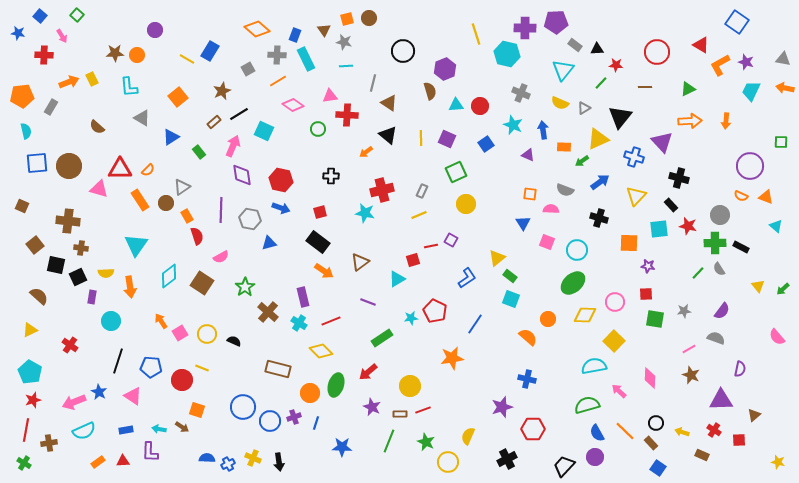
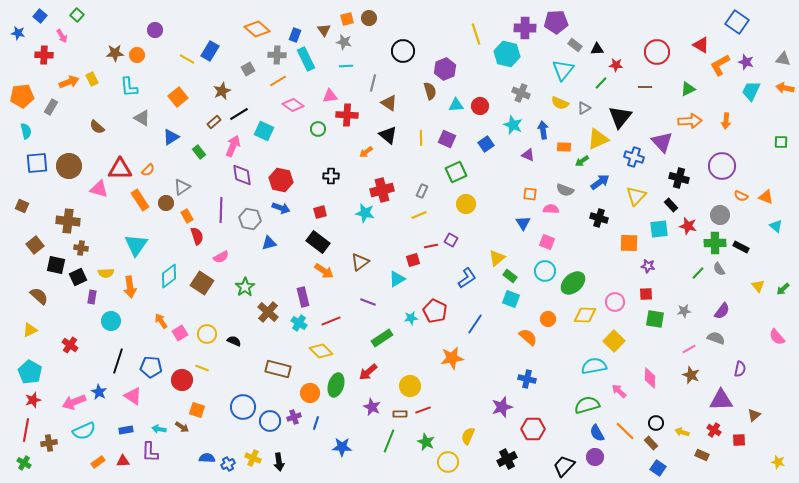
purple circle at (750, 166): moved 28 px left
cyan circle at (577, 250): moved 32 px left, 21 px down
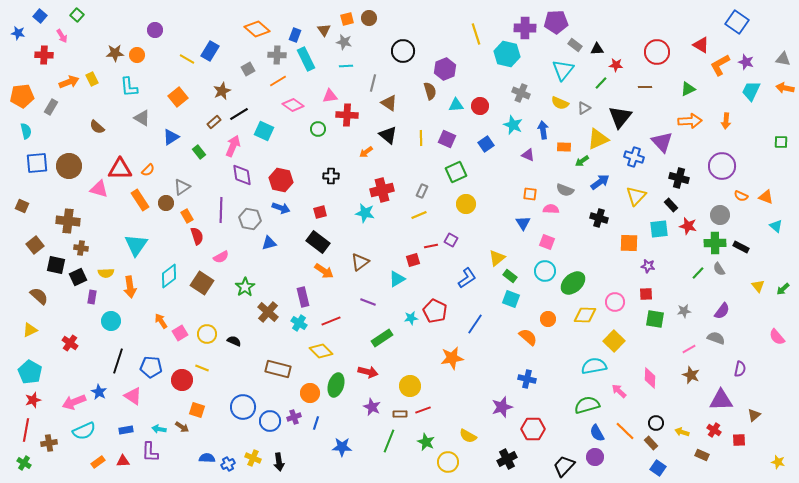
red cross at (70, 345): moved 2 px up
red arrow at (368, 372): rotated 126 degrees counterclockwise
yellow semicircle at (468, 436): rotated 84 degrees counterclockwise
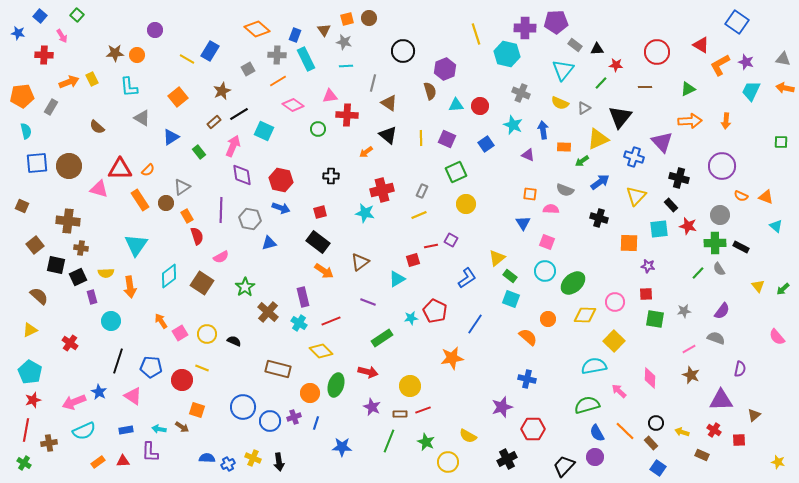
purple rectangle at (92, 297): rotated 24 degrees counterclockwise
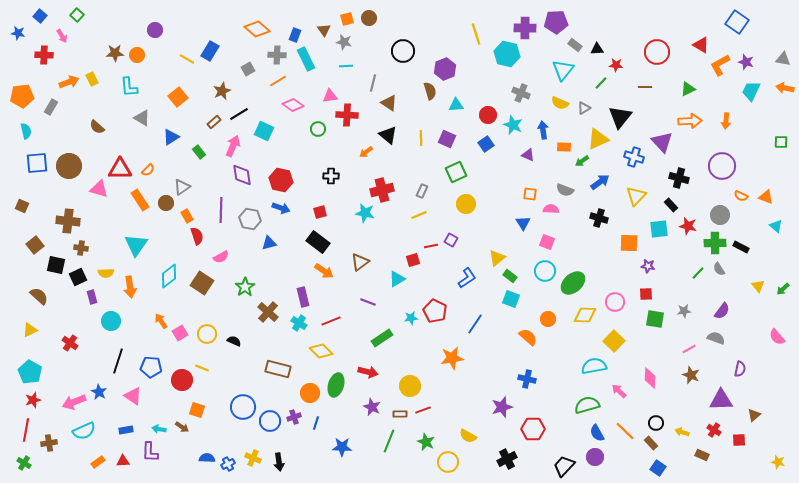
red circle at (480, 106): moved 8 px right, 9 px down
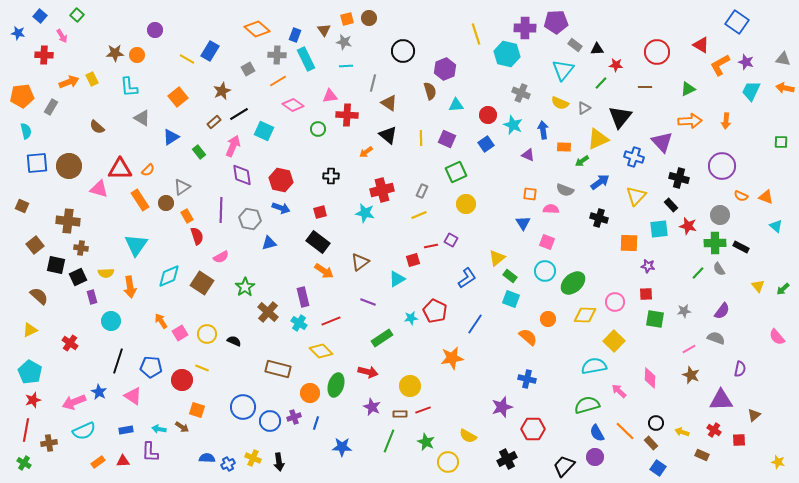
cyan diamond at (169, 276): rotated 15 degrees clockwise
